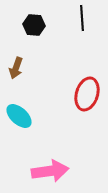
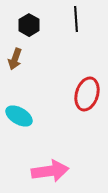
black line: moved 6 px left, 1 px down
black hexagon: moved 5 px left; rotated 25 degrees clockwise
brown arrow: moved 1 px left, 9 px up
cyan ellipse: rotated 12 degrees counterclockwise
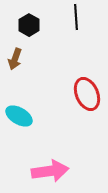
black line: moved 2 px up
red ellipse: rotated 40 degrees counterclockwise
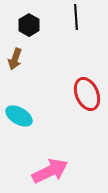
pink arrow: rotated 18 degrees counterclockwise
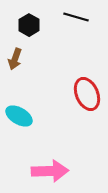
black line: rotated 70 degrees counterclockwise
pink arrow: rotated 24 degrees clockwise
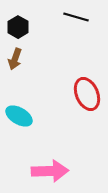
black hexagon: moved 11 px left, 2 px down
